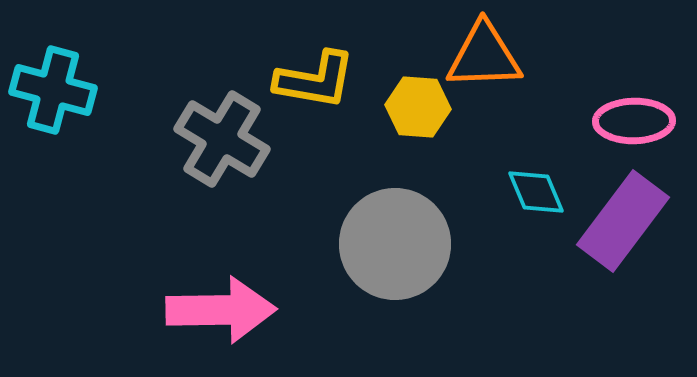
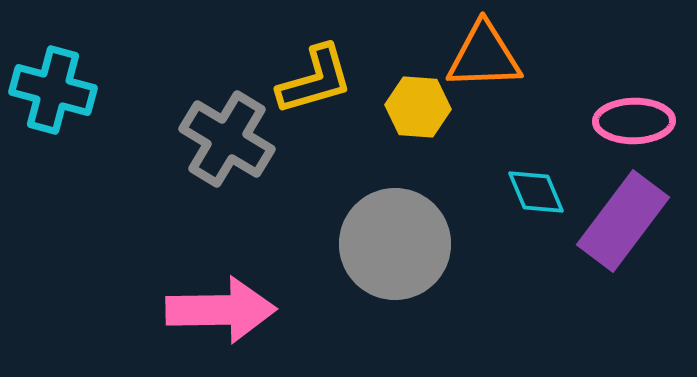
yellow L-shape: rotated 26 degrees counterclockwise
gray cross: moved 5 px right
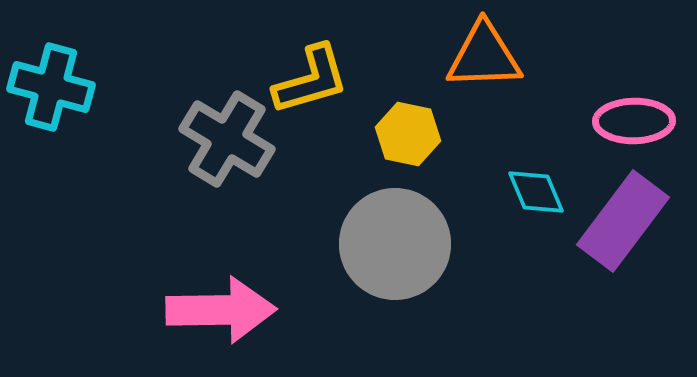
yellow L-shape: moved 4 px left
cyan cross: moved 2 px left, 3 px up
yellow hexagon: moved 10 px left, 27 px down; rotated 8 degrees clockwise
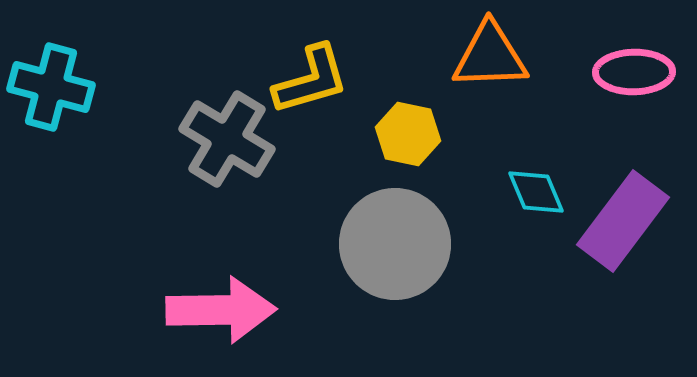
orange triangle: moved 6 px right
pink ellipse: moved 49 px up
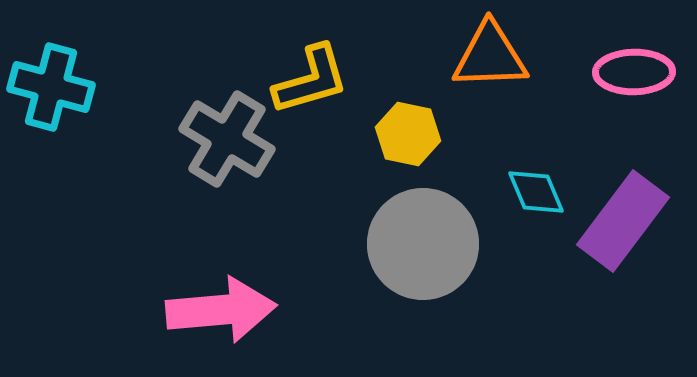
gray circle: moved 28 px right
pink arrow: rotated 4 degrees counterclockwise
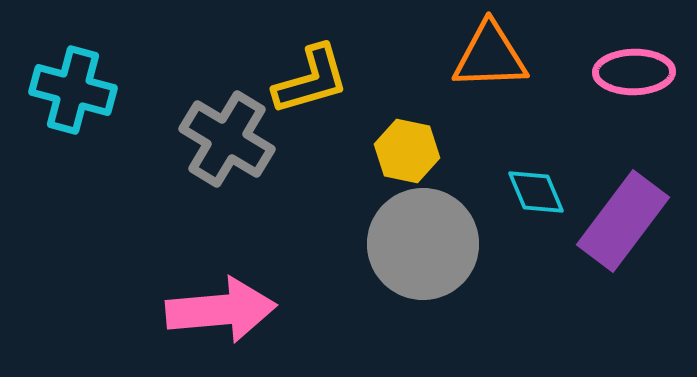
cyan cross: moved 22 px right, 3 px down
yellow hexagon: moved 1 px left, 17 px down
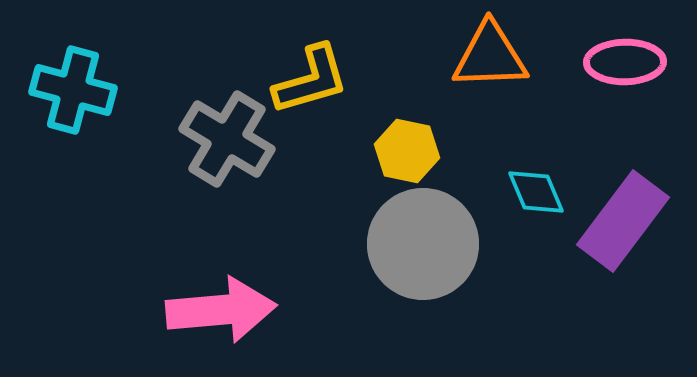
pink ellipse: moved 9 px left, 10 px up
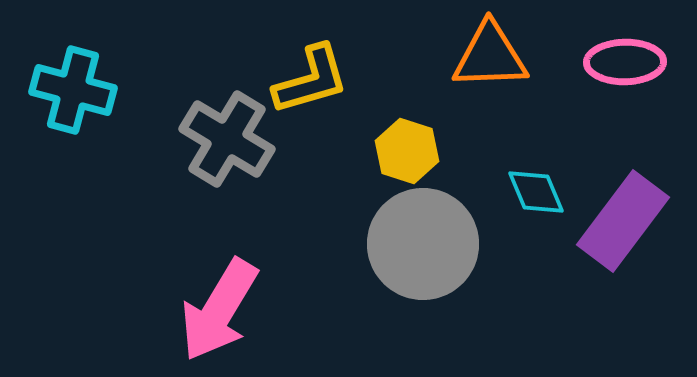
yellow hexagon: rotated 6 degrees clockwise
pink arrow: moved 2 px left; rotated 126 degrees clockwise
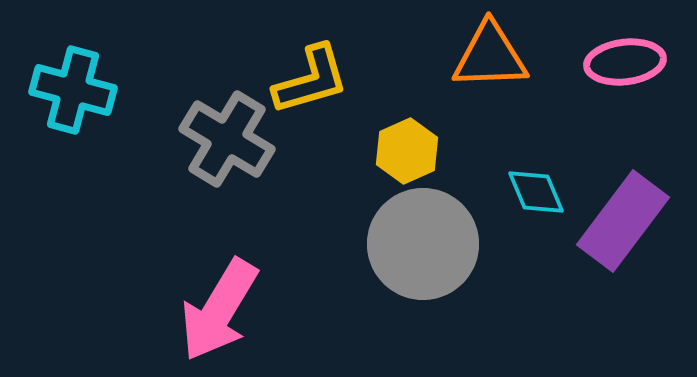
pink ellipse: rotated 6 degrees counterclockwise
yellow hexagon: rotated 18 degrees clockwise
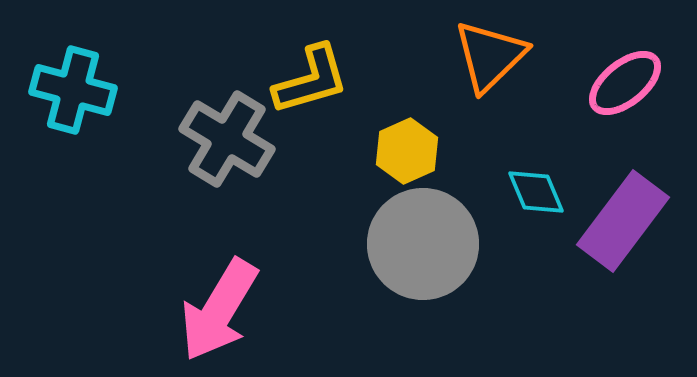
orange triangle: rotated 42 degrees counterclockwise
pink ellipse: moved 21 px down; rotated 32 degrees counterclockwise
